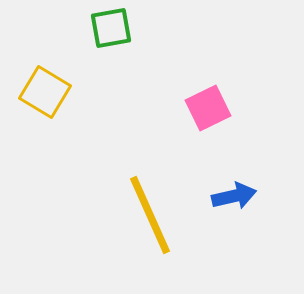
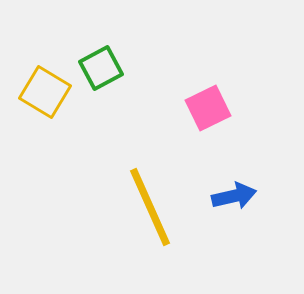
green square: moved 10 px left, 40 px down; rotated 18 degrees counterclockwise
yellow line: moved 8 px up
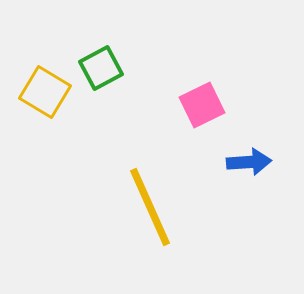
pink square: moved 6 px left, 3 px up
blue arrow: moved 15 px right, 34 px up; rotated 9 degrees clockwise
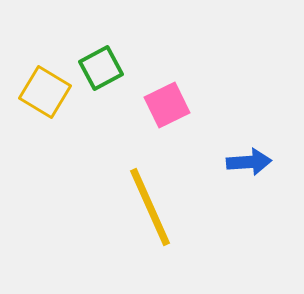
pink square: moved 35 px left
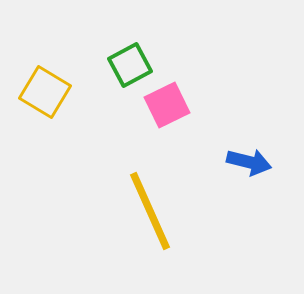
green square: moved 29 px right, 3 px up
blue arrow: rotated 18 degrees clockwise
yellow line: moved 4 px down
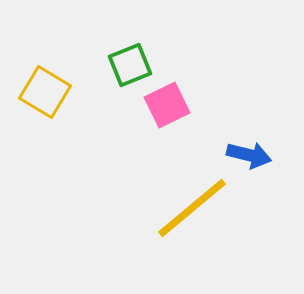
green square: rotated 6 degrees clockwise
blue arrow: moved 7 px up
yellow line: moved 42 px right, 3 px up; rotated 74 degrees clockwise
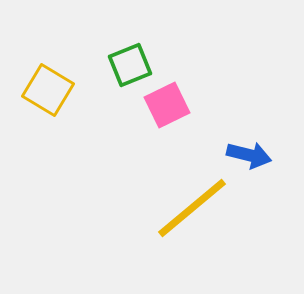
yellow square: moved 3 px right, 2 px up
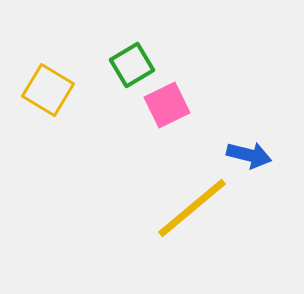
green square: moved 2 px right; rotated 9 degrees counterclockwise
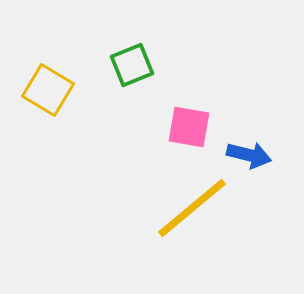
green square: rotated 9 degrees clockwise
pink square: moved 22 px right, 22 px down; rotated 36 degrees clockwise
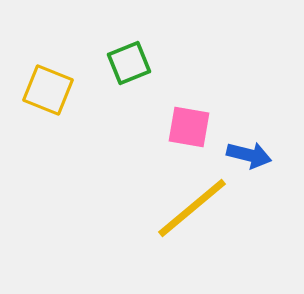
green square: moved 3 px left, 2 px up
yellow square: rotated 9 degrees counterclockwise
